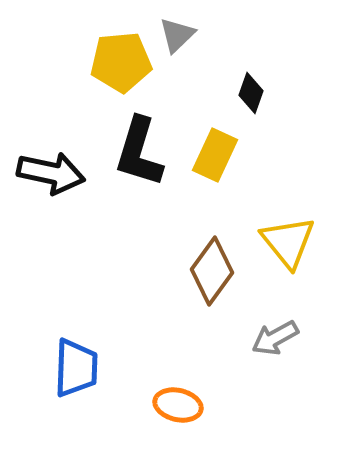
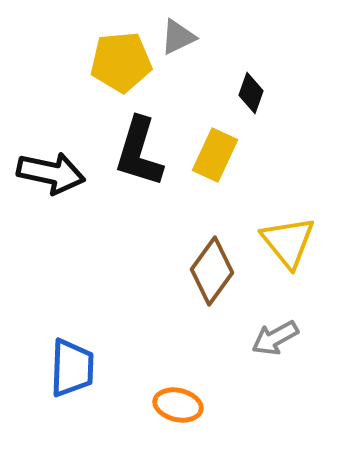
gray triangle: moved 1 px right, 2 px down; rotated 18 degrees clockwise
blue trapezoid: moved 4 px left
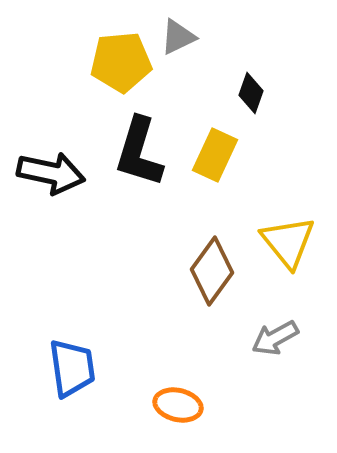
blue trapezoid: rotated 10 degrees counterclockwise
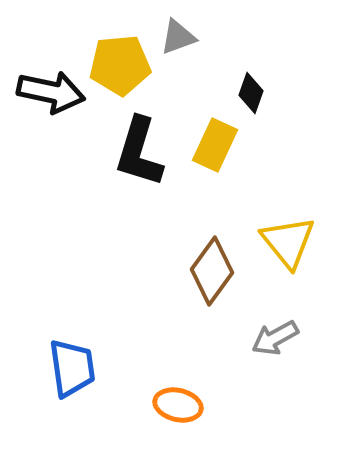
gray triangle: rotated 6 degrees clockwise
yellow pentagon: moved 1 px left, 3 px down
yellow rectangle: moved 10 px up
black arrow: moved 81 px up
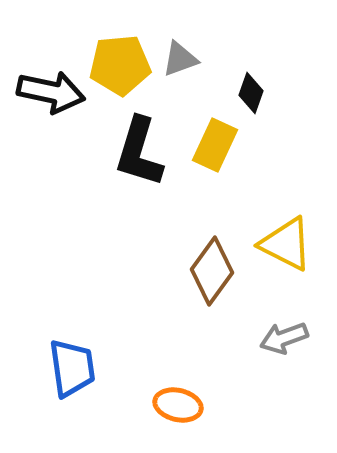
gray triangle: moved 2 px right, 22 px down
yellow triangle: moved 2 px left, 2 px down; rotated 24 degrees counterclockwise
gray arrow: moved 9 px right; rotated 9 degrees clockwise
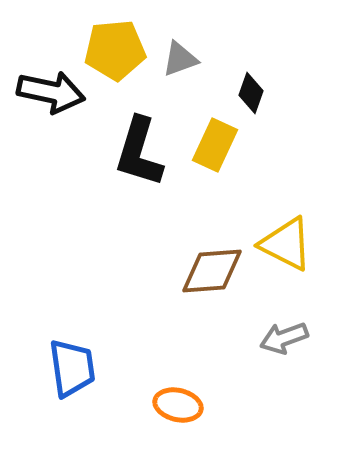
yellow pentagon: moved 5 px left, 15 px up
brown diamond: rotated 50 degrees clockwise
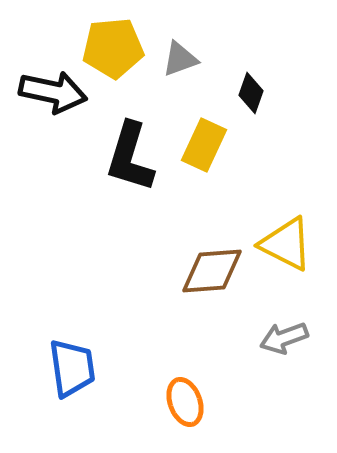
yellow pentagon: moved 2 px left, 2 px up
black arrow: moved 2 px right
yellow rectangle: moved 11 px left
black L-shape: moved 9 px left, 5 px down
orange ellipse: moved 7 px right, 3 px up; rotated 57 degrees clockwise
